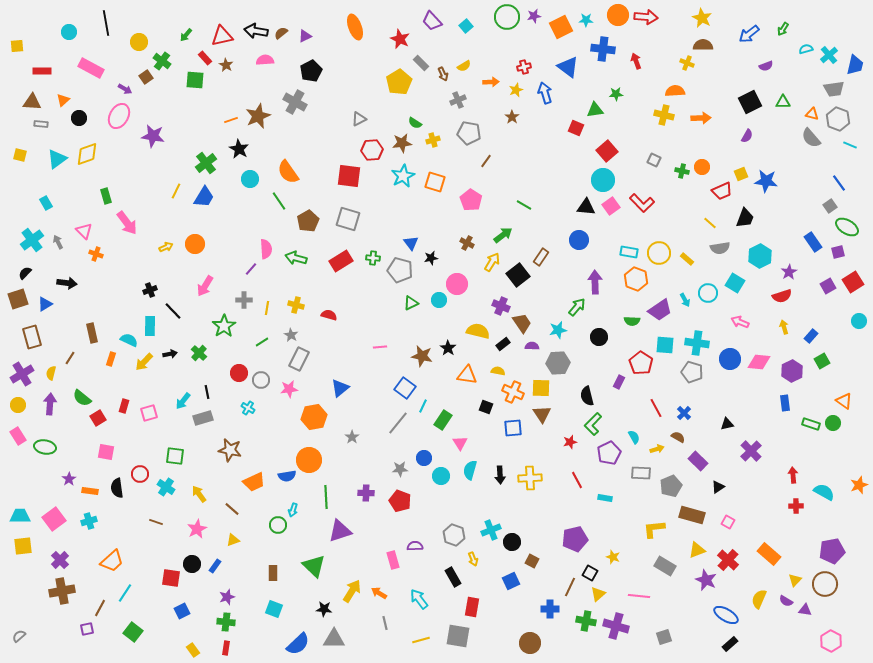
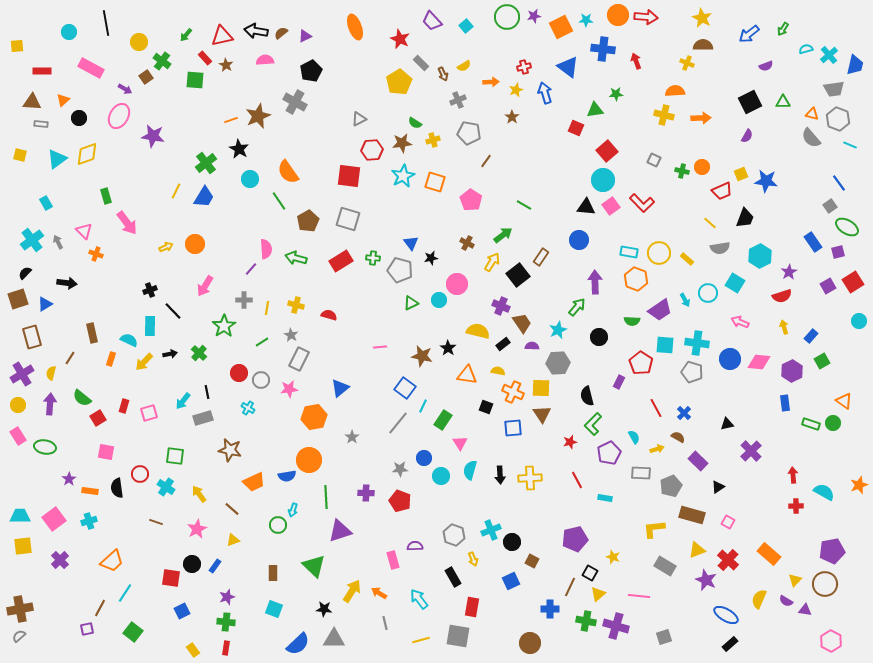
cyan star at (558, 330): rotated 12 degrees counterclockwise
brown cross at (62, 591): moved 42 px left, 18 px down
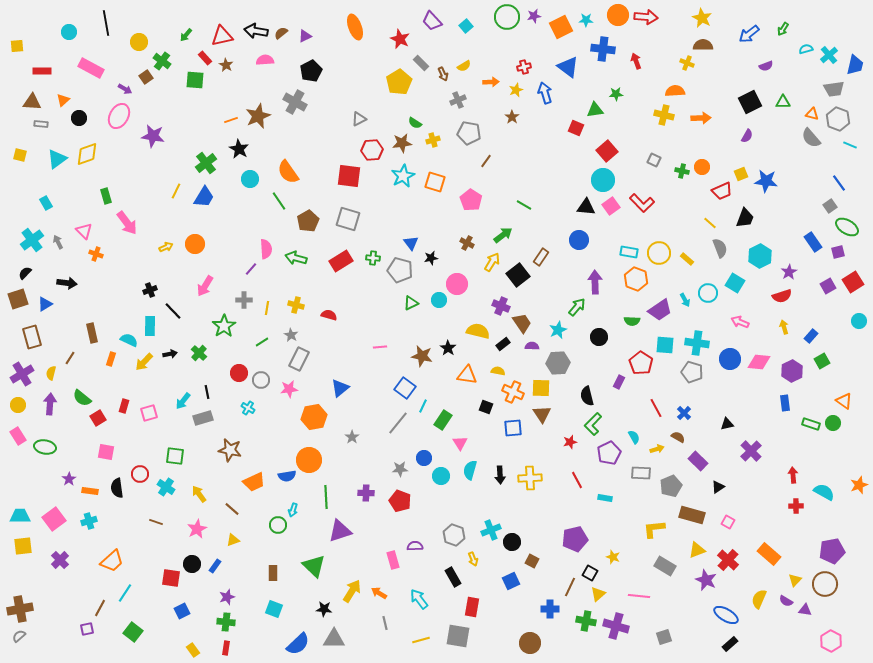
gray semicircle at (720, 248): rotated 102 degrees counterclockwise
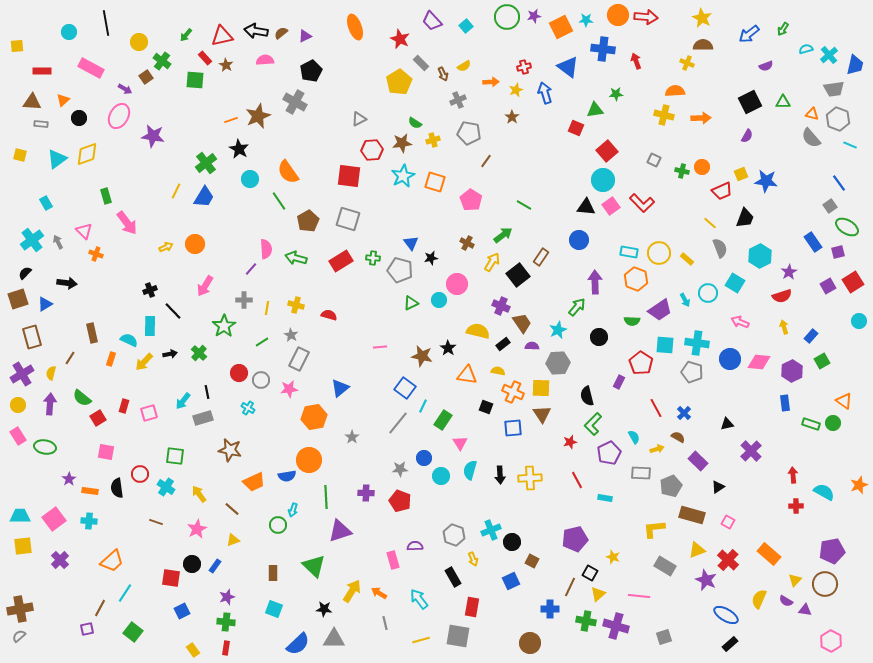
cyan cross at (89, 521): rotated 21 degrees clockwise
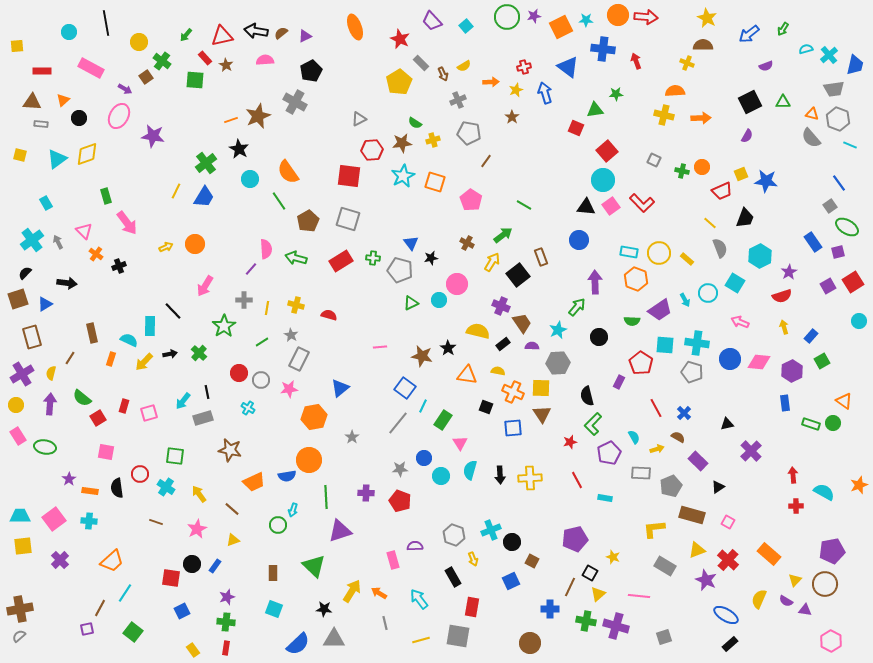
yellow star at (702, 18): moved 5 px right
orange cross at (96, 254): rotated 16 degrees clockwise
brown rectangle at (541, 257): rotated 54 degrees counterclockwise
black cross at (150, 290): moved 31 px left, 24 px up
yellow circle at (18, 405): moved 2 px left
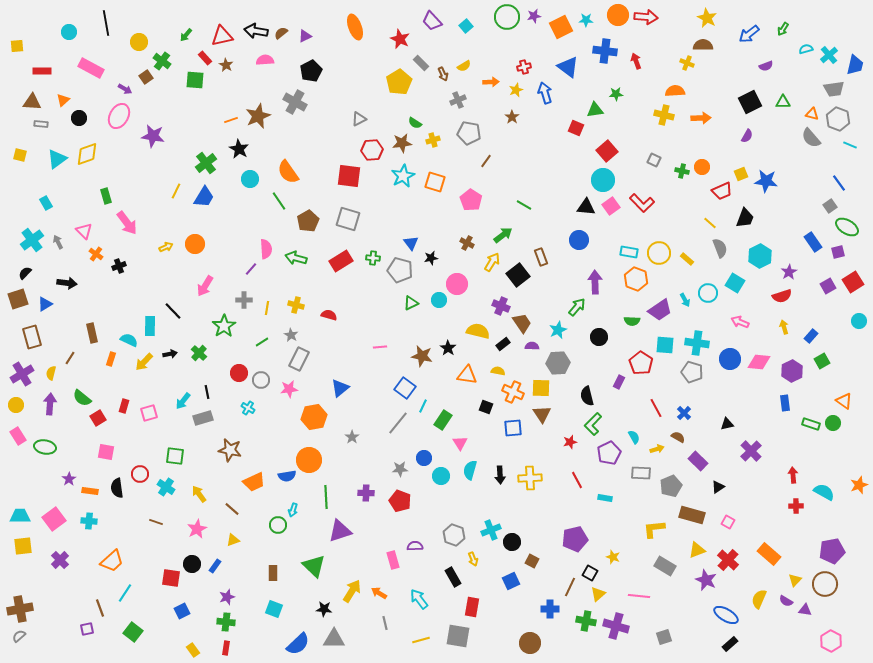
blue cross at (603, 49): moved 2 px right, 2 px down
brown line at (100, 608): rotated 48 degrees counterclockwise
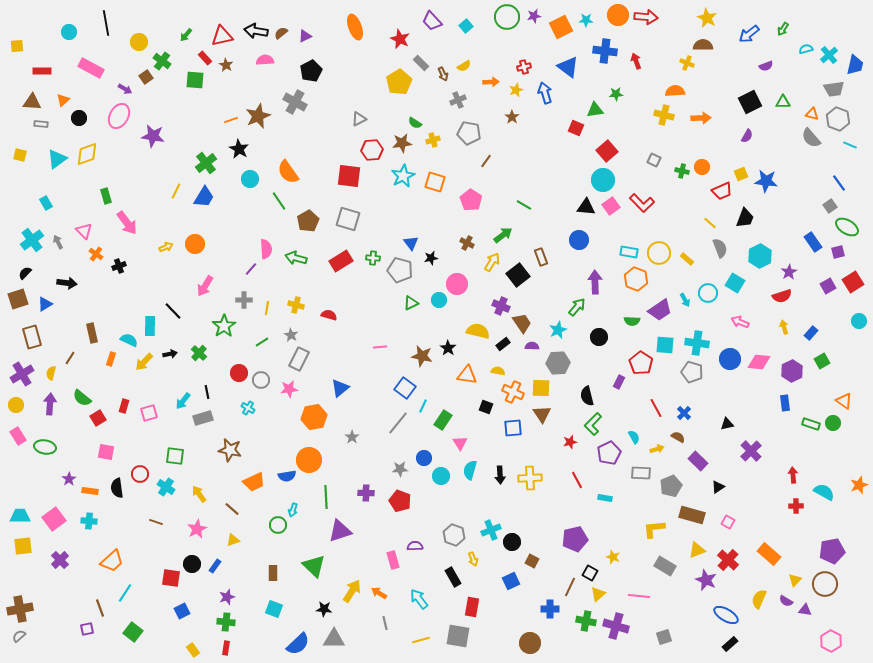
blue rectangle at (811, 336): moved 3 px up
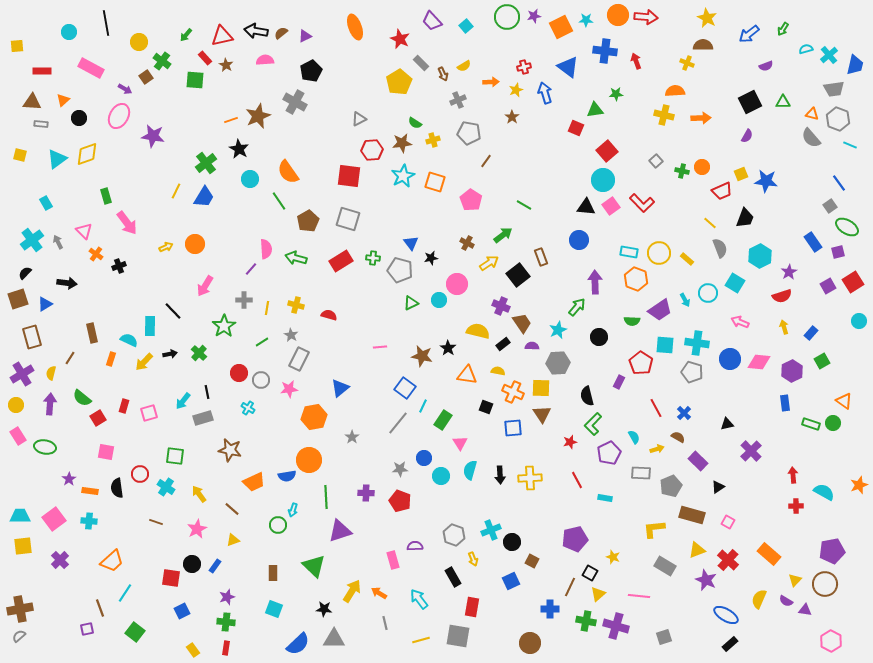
gray square at (654, 160): moved 2 px right, 1 px down; rotated 24 degrees clockwise
yellow arrow at (492, 262): moved 3 px left, 1 px down; rotated 24 degrees clockwise
green square at (133, 632): moved 2 px right
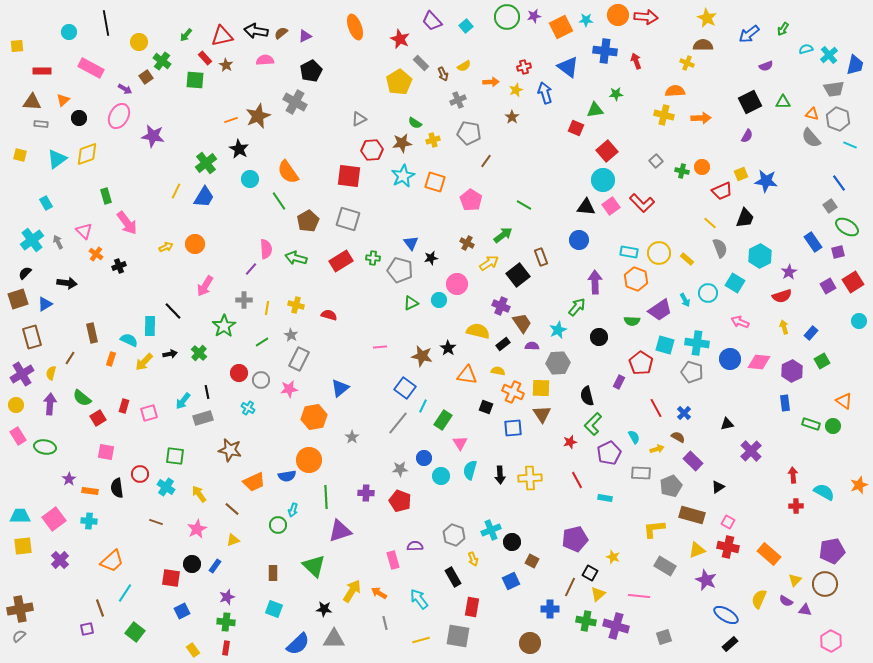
cyan square at (665, 345): rotated 12 degrees clockwise
green circle at (833, 423): moved 3 px down
purple rectangle at (698, 461): moved 5 px left
red cross at (728, 560): moved 13 px up; rotated 30 degrees counterclockwise
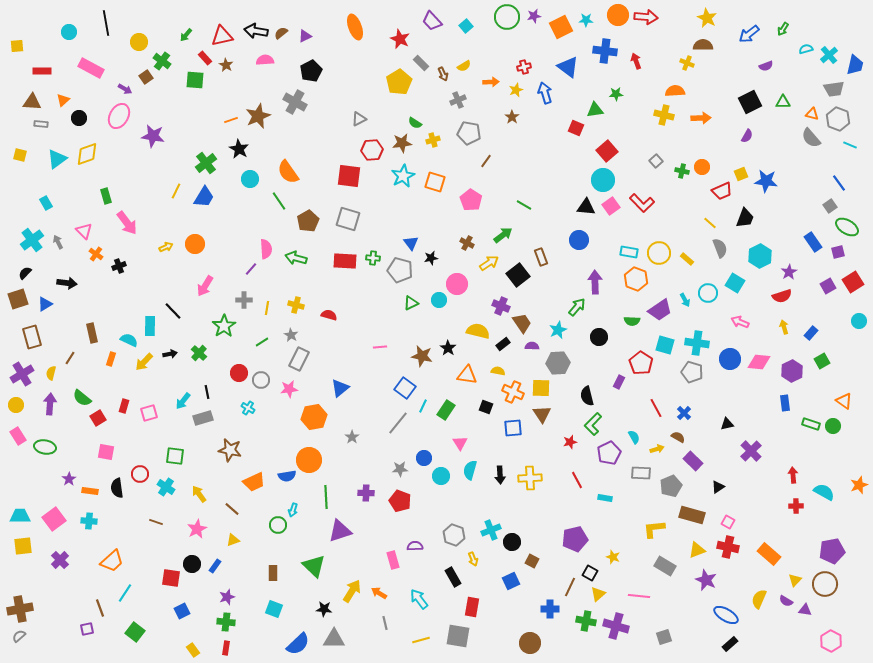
red rectangle at (341, 261): moved 4 px right; rotated 35 degrees clockwise
green rectangle at (443, 420): moved 3 px right, 10 px up
